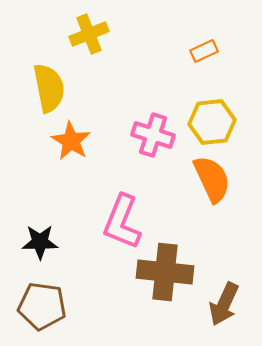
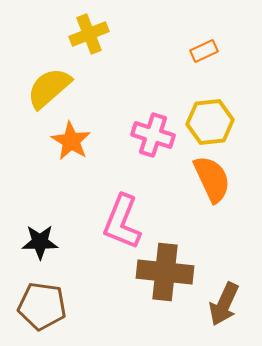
yellow semicircle: rotated 120 degrees counterclockwise
yellow hexagon: moved 2 px left
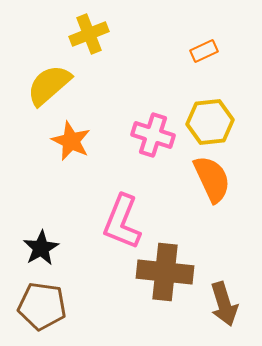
yellow semicircle: moved 3 px up
orange star: rotated 6 degrees counterclockwise
black star: moved 1 px right, 6 px down; rotated 30 degrees counterclockwise
brown arrow: rotated 42 degrees counterclockwise
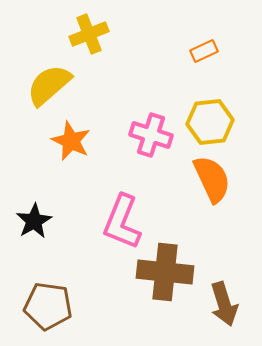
pink cross: moved 2 px left
black star: moved 7 px left, 27 px up
brown pentagon: moved 6 px right
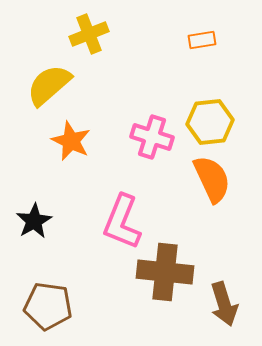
orange rectangle: moved 2 px left, 11 px up; rotated 16 degrees clockwise
pink cross: moved 1 px right, 2 px down
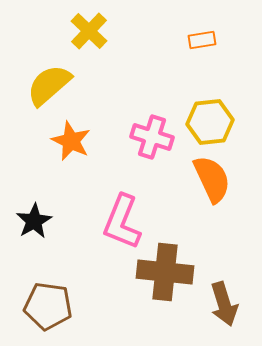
yellow cross: moved 3 px up; rotated 24 degrees counterclockwise
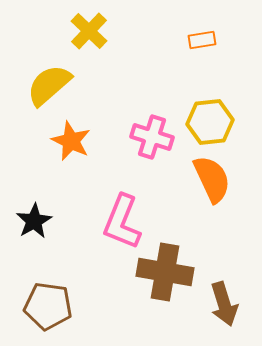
brown cross: rotated 4 degrees clockwise
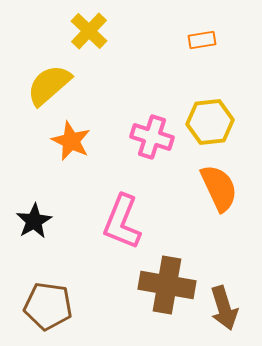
orange semicircle: moved 7 px right, 9 px down
brown cross: moved 2 px right, 13 px down
brown arrow: moved 4 px down
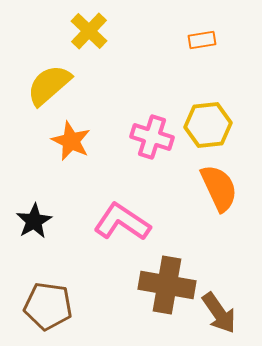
yellow hexagon: moved 2 px left, 3 px down
pink L-shape: rotated 102 degrees clockwise
brown arrow: moved 5 px left, 5 px down; rotated 18 degrees counterclockwise
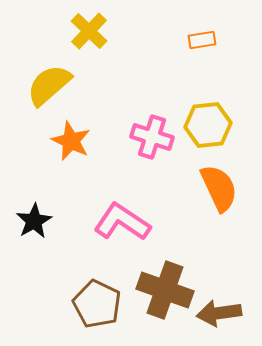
brown cross: moved 2 px left, 5 px down; rotated 10 degrees clockwise
brown pentagon: moved 49 px right, 2 px up; rotated 18 degrees clockwise
brown arrow: rotated 117 degrees clockwise
